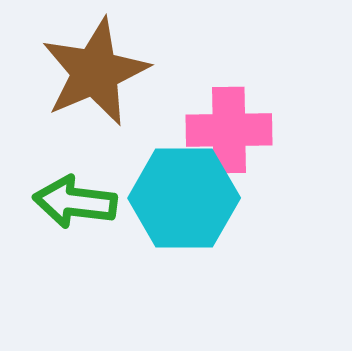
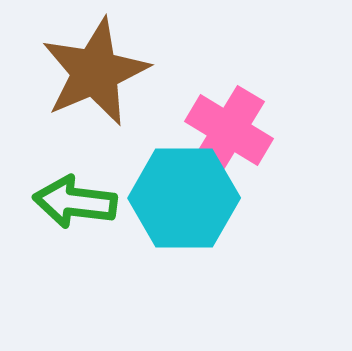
pink cross: rotated 32 degrees clockwise
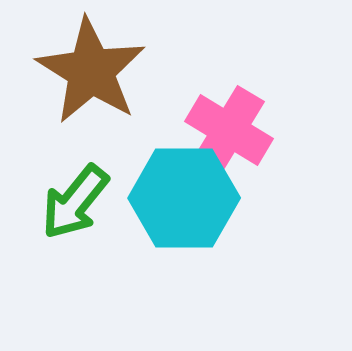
brown star: moved 4 px left, 1 px up; rotated 17 degrees counterclockwise
green arrow: rotated 58 degrees counterclockwise
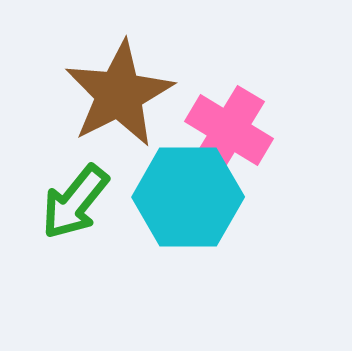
brown star: moved 28 px right, 23 px down; rotated 13 degrees clockwise
cyan hexagon: moved 4 px right, 1 px up
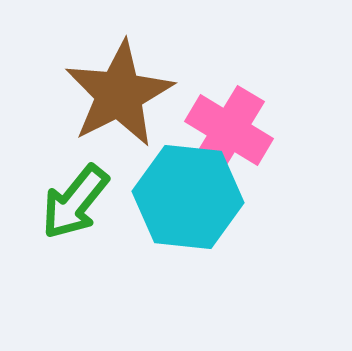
cyan hexagon: rotated 6 degrees clockwise
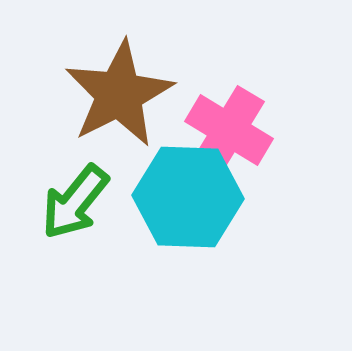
cyan hexagon: rotated 4 degrees counterclockwise
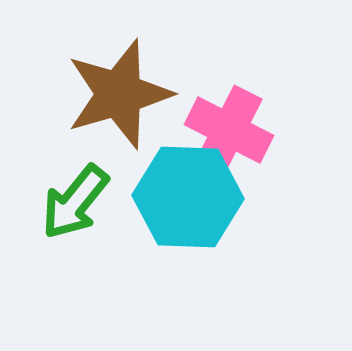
brown star: rotated 11 degrees clockwise
pink cross: rotated 4 degrees counterclockwise
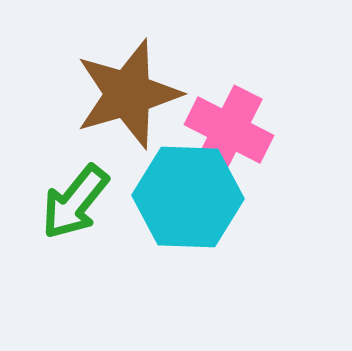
brown star: moved 9 px right
